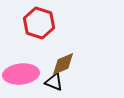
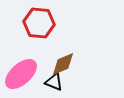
red hexagon: rotated 12 degrees counterclockwise
pink ellipse: rotated 36 degrees counterclockwise
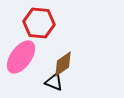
brown diamond: rotated 12 degrees counterclockwise
pink ellipse: moved 17 px up; rotated 12 degrees counterclockwise
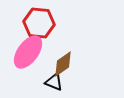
pink ellipse: moved 7 px right, 5 px up
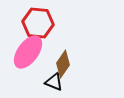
red hexagon: moved 1 px left
brown diamond: rotated 20 degrees counterclockwise
